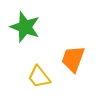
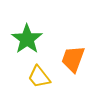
green star: moved 2 px right, 12 px down; rotated 16 degrees clockwise
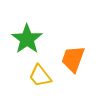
yellow trapezoid: moved 1 px right, 1 px up
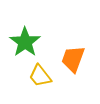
green star: moved 2 px left, 3 px down
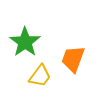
yellow trapezoid: rotated 105 degrees counterclockwise
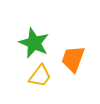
green star: moved 9 px right, 1 px down; rotated 12 degrees counterclockwise
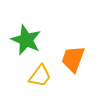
green star: moved 8 px left, 3 px up
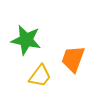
green star: rotated 12 degrees counterclockwise
